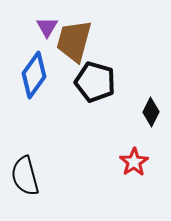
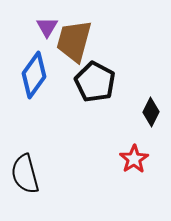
black pentagon: rotated 12 degrees clockwise
red star: moved 3 px up
black semicircle: moved 2 px up
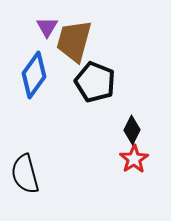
black pentagon: rotated 6 degrees counterclockwise
black diamond: moved 19 px left, 18 px down
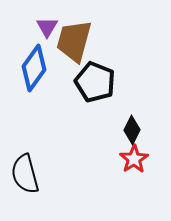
blue diamond: moved 7 px up
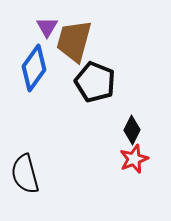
red star: rotated 12 degrees clockwise
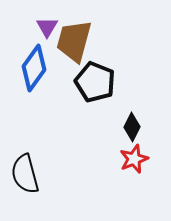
black diamond: moved 3 px up
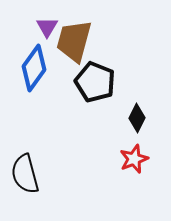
black diamond: moved 5 px right, 9 px up
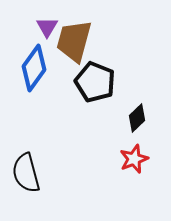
black diamond: rotated 20 degrees clockwise
black semicircle: moved 1 px right, 1 px up
